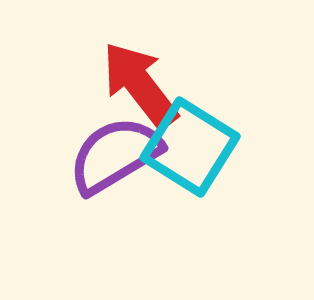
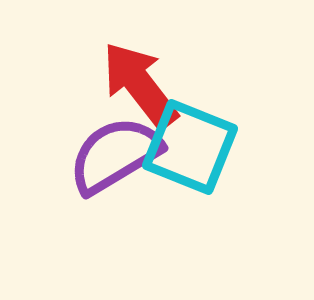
cyan square: rotated 10 degrees counterclockwise
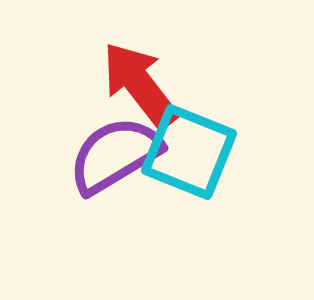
cyan square: moved 1 px left, 5 px down
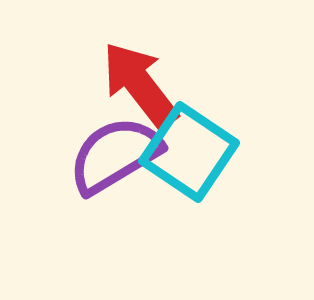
cyan square: rotated 12 degrees clockwise
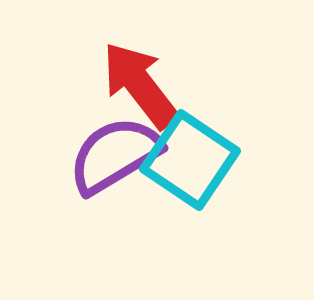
cyan square: moved 1 px right, 8 px down
